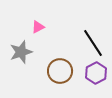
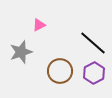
pink triangle: moved 1 px right, 2 px up
black line: rotated 16 degrees counterclockwise
purple hexagon: moved 2 px left
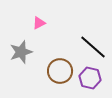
pink triangle: moved 2 px up
black line: moved 4 px down
purple hexagon: moved 4 px left, 5 px down; rotated 20 degrees counterclockwise
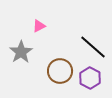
pink triangle: moved 3 px down
gray star: rotated 15 degrees counterclockwise
purple hexagon: rotated 15 degrees clockwise
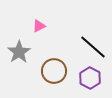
gray star: moved 2 px left
brown circle: moved 6 px left
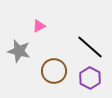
black line: moved 3 px left
gray star: moved 1 px up; rotated 25 degrees counterclockwise
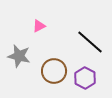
black line: moved 5 px up
gray star: moved 5 px down
purple hexagon: moved 5 px left
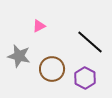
brown circle: moved 2 px left, 2 px up
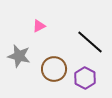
brown circle: moved 2 px right
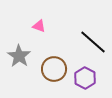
pink triangle: rotated 48 degrees clockwise
black line: moved 3 px right
gray star: rotated 20 degrees clockwise
